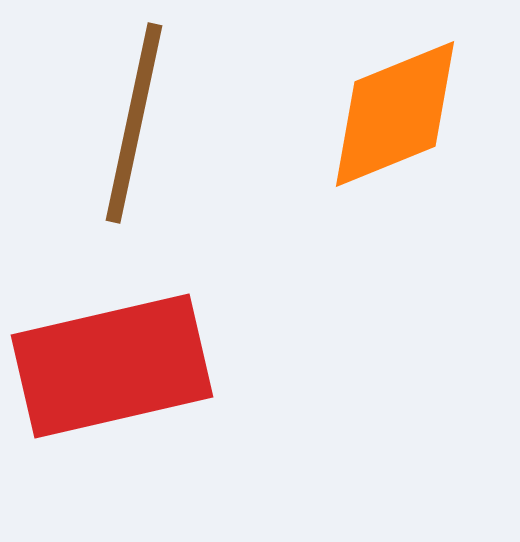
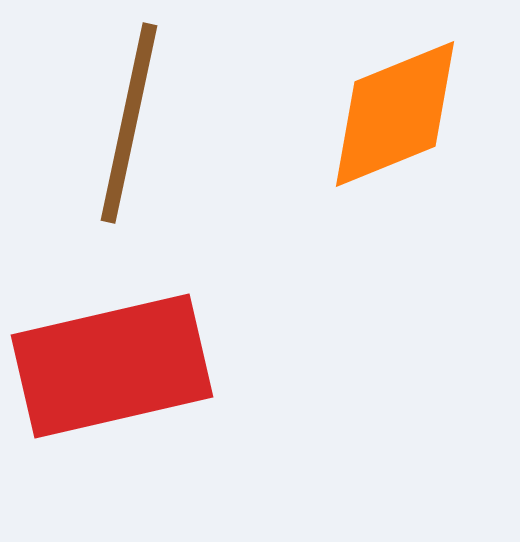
brown line: moved 5 px left
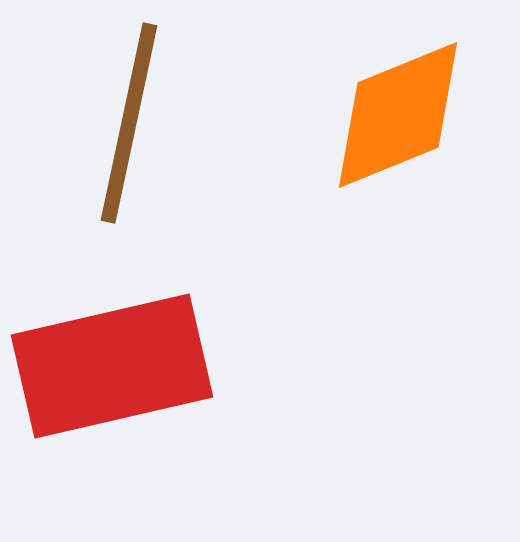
orange diamond: moved 3 px right, 1 px down
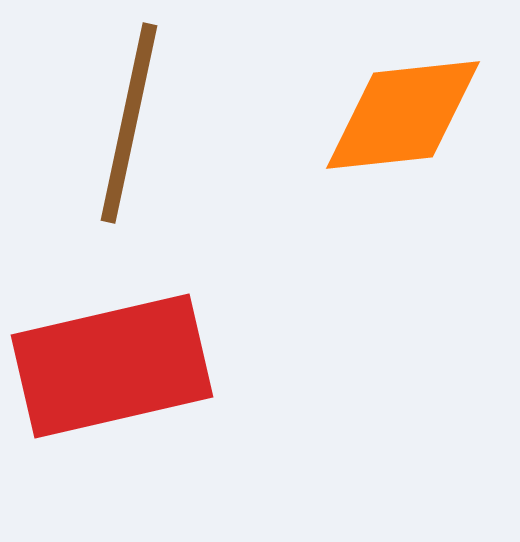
orange diamond: moved 5 px right; rotated 16 degrees clockwise
